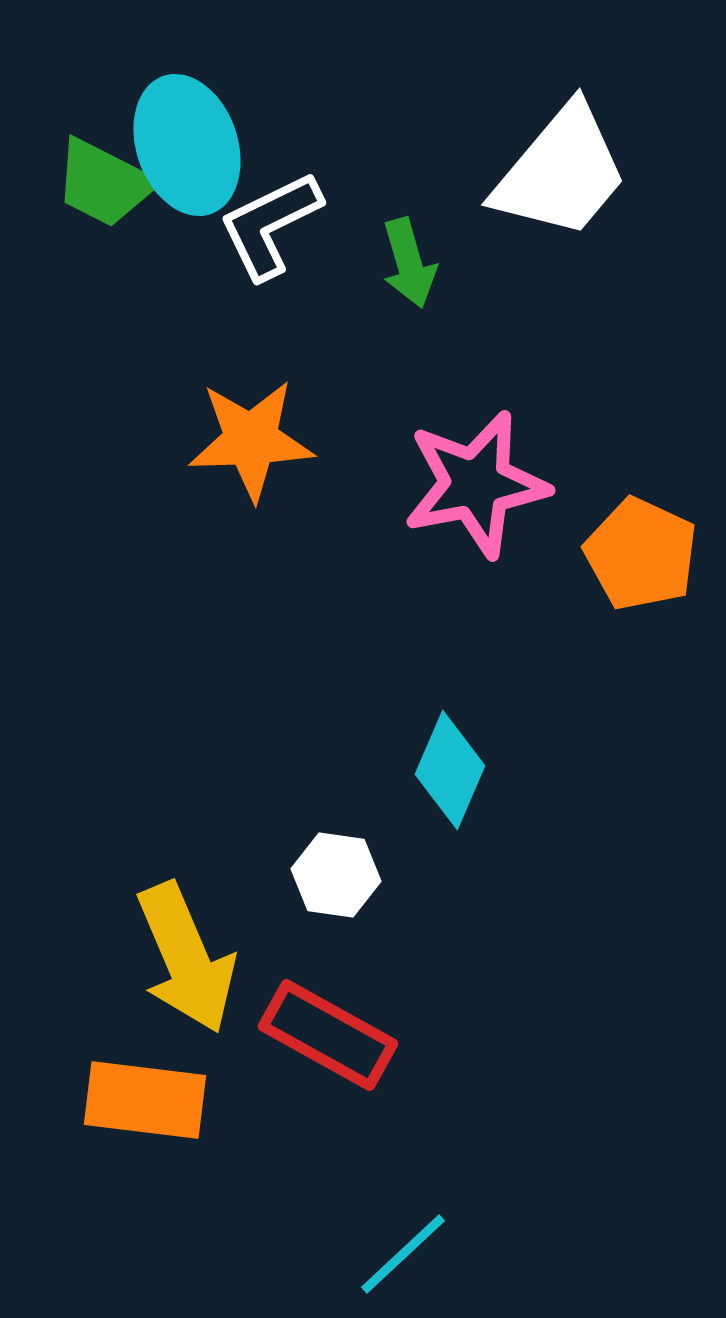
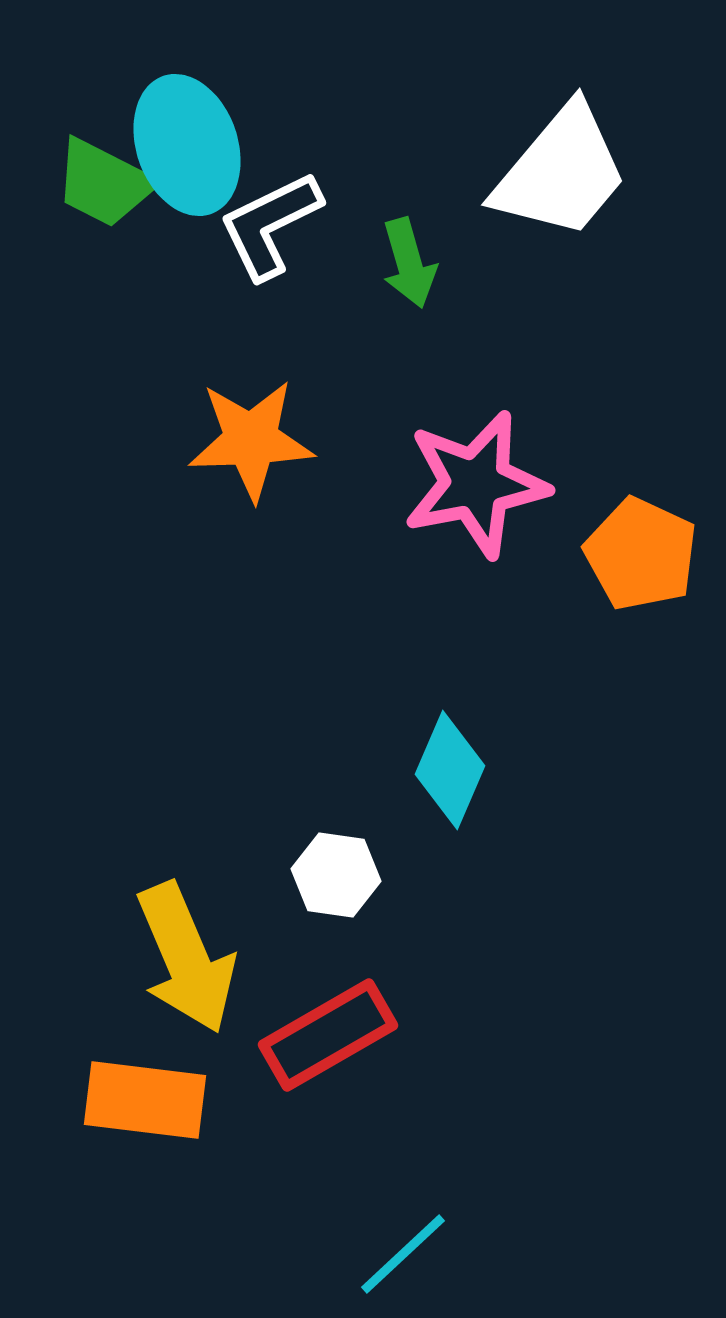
red rectangle: rotated 59 degrees counterclockwise
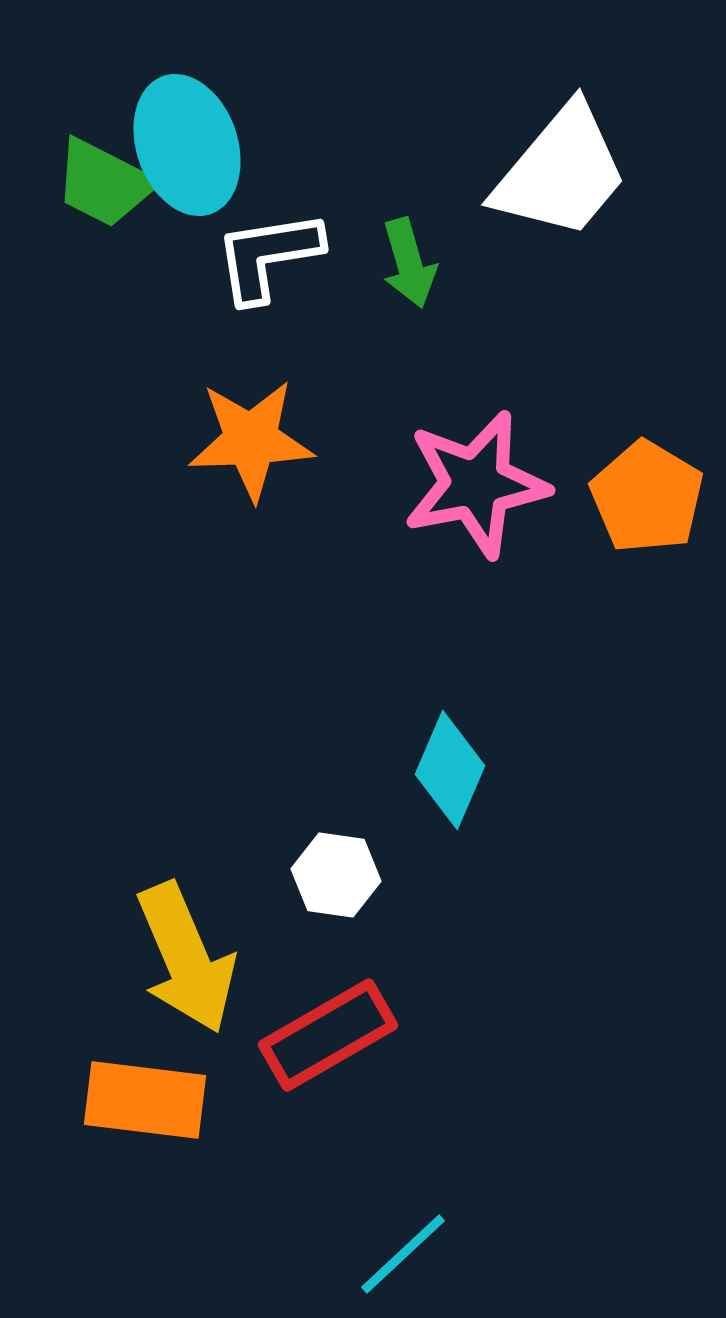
white L-shape: moved 2 px left, 31 px down; rotated 17 degrees clockwise
orange pentagon: moved 6 px right, 57 px up; rotated 6 degrees clockwise
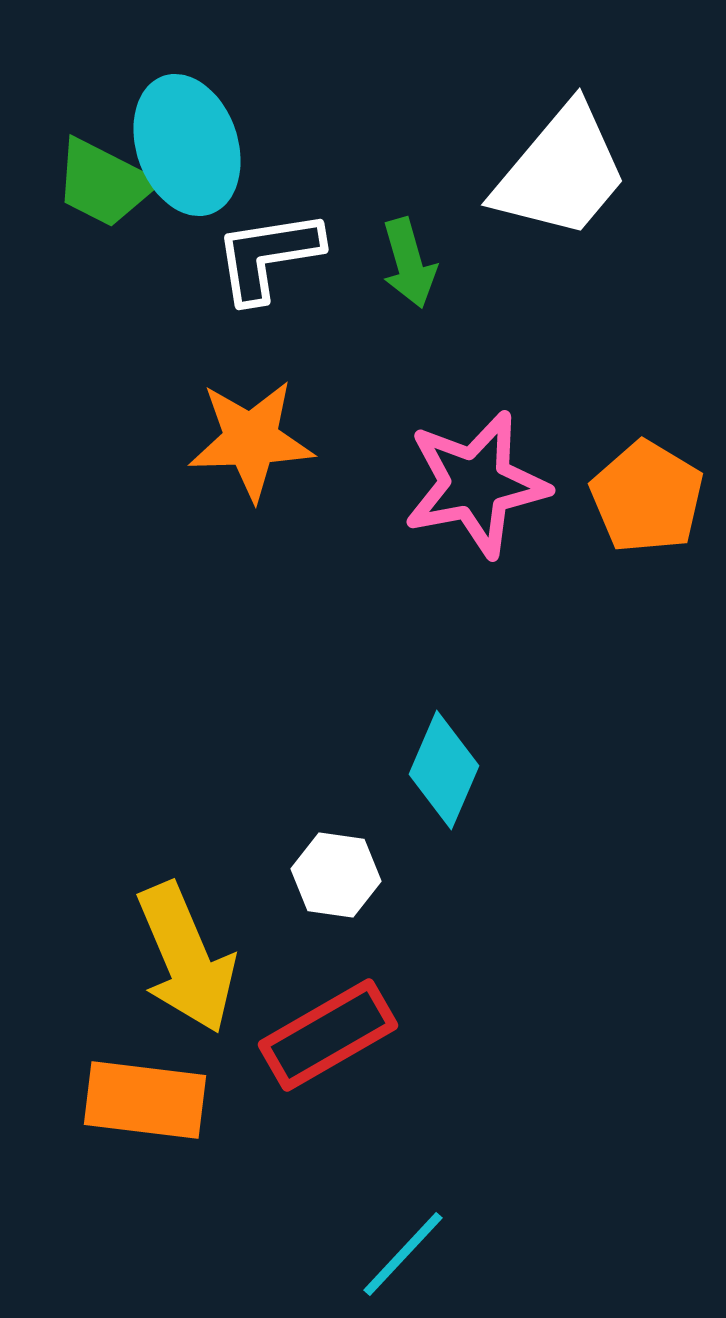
cyan diamond: moved 6 px left
cyan line: rotated 4 degrees counterclockwise
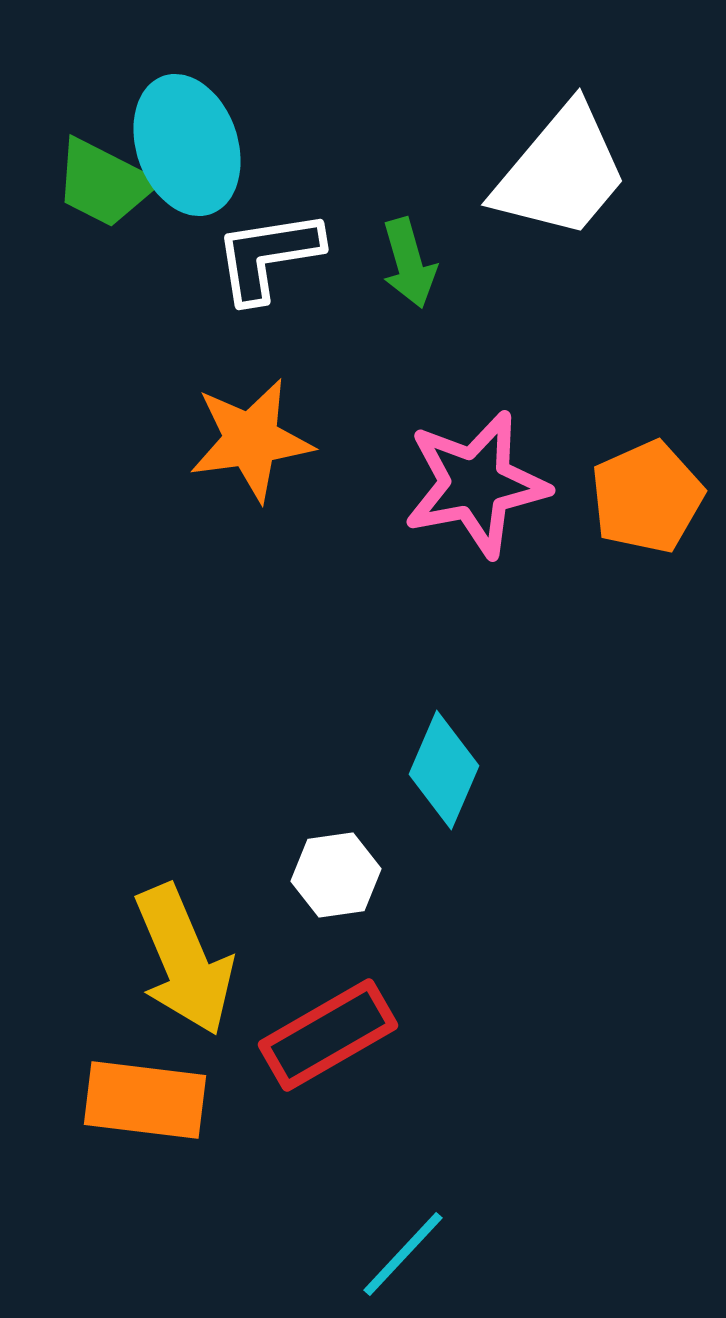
orange star: rotated 6 degrees counterclockwise
orange pentagon: rotated 17 degrees clockwise
white hexagon: rotated 16 degrees counterclockwise
yellow arrow: moved 2 px left, 2 px down
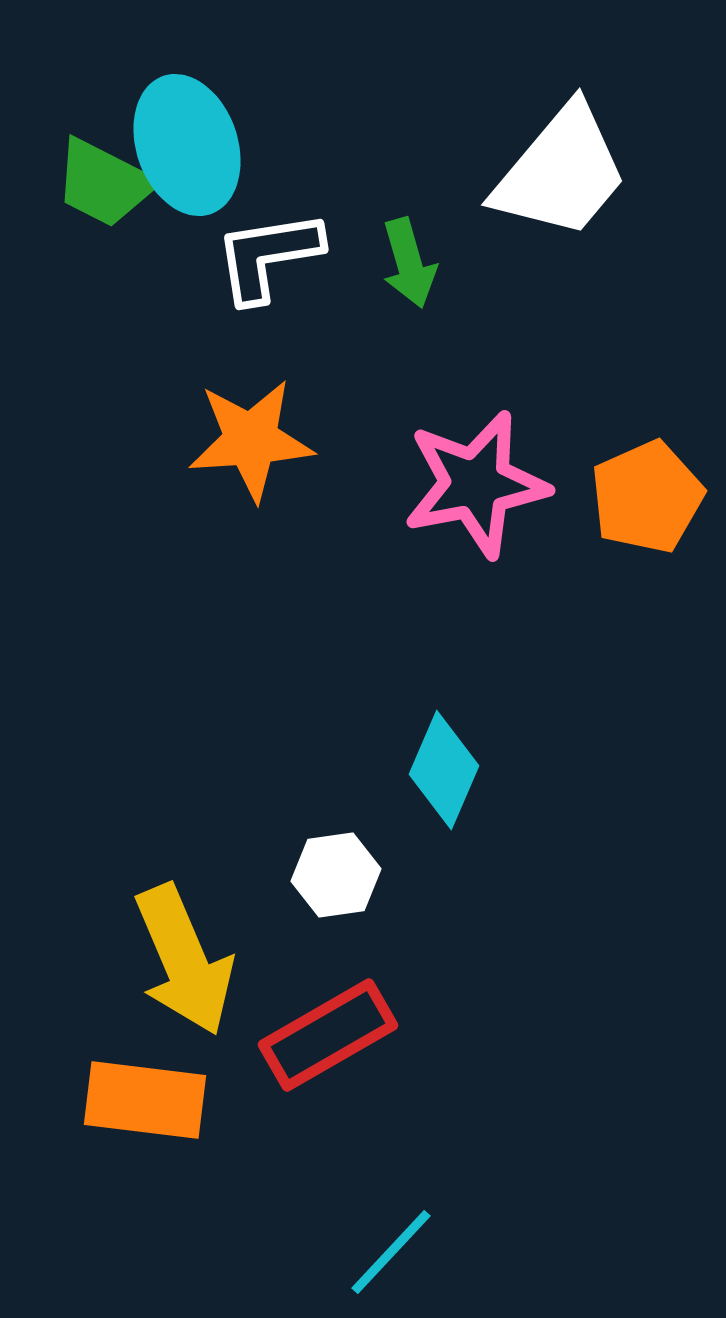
orange star: rotated 4 degrees clockwise
cyan line: moved 12 px left, 2 px up
